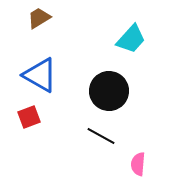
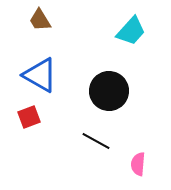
brown trapezoid: moved 1 px right, 2 px down; rotated 90 degrees counterclockwise
cyan trapezoid: moved 8 px up
black line: moved 5 px left, 5 px down
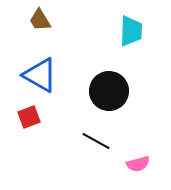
cyan trapezoid: rotated 40 degrees counterclockwise
pink semicircle: rotated 110 degrees counterclockwise
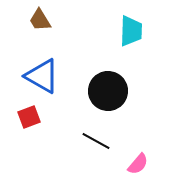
blue triangle: moved 2 px right, 1 px down
black circle: moved 1 px left
pink semicircle: rotated 35 degrees counterclockwise
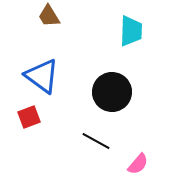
brown trapezoid: moved 9 px right, 4 px up
blue triangle: rotated 6 degrees clockwise
black circle: moved 4 px right, 1 px down
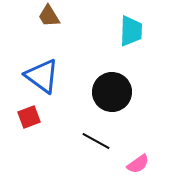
pink semicircle: rotated 15 degrees clockwise
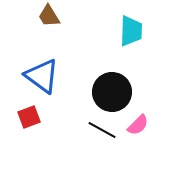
black line: moved 6 px right, 11 px up
pink semicircle: moved 39 px up; rotated 10 degrees counterclockwise
